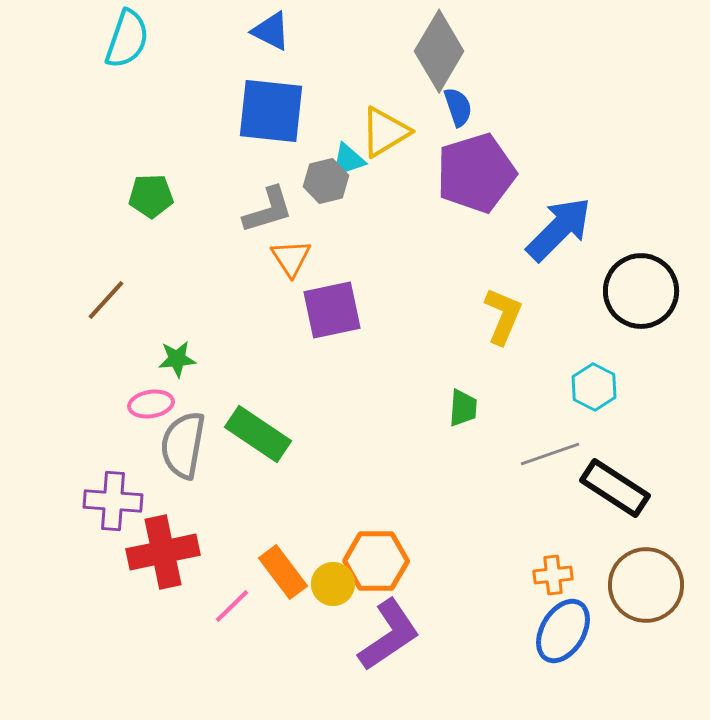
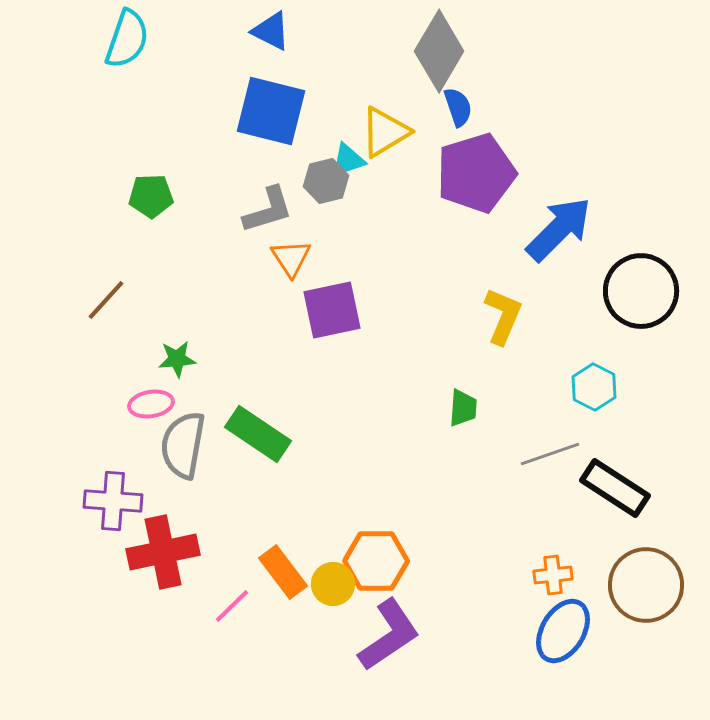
blue square: rotated 8 degrees clockwise
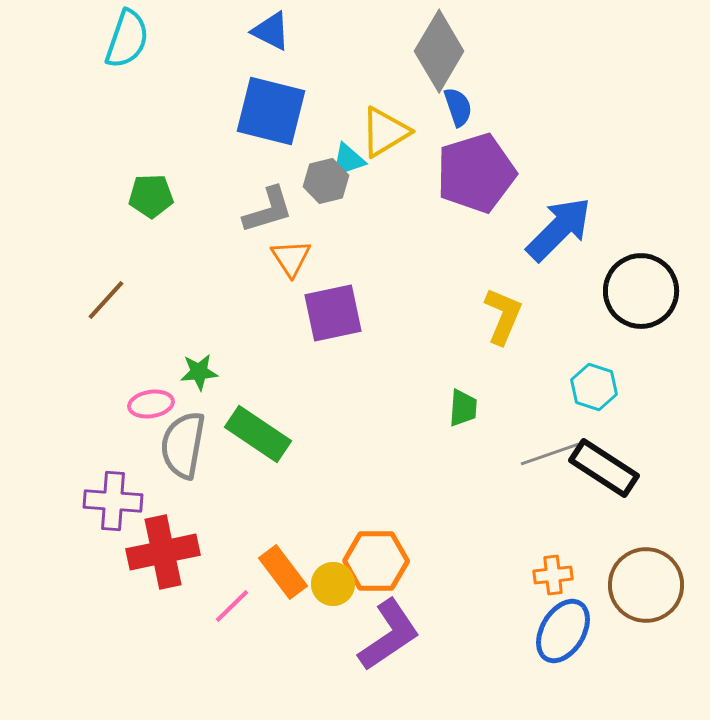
purple square: moved 1 px right, 3 px down
green star: moved 22 px right, 13 px down
cyan hexagon: rotated 9 degrees counterclockwise
black rectangle: moved 11 px left, 20 px up
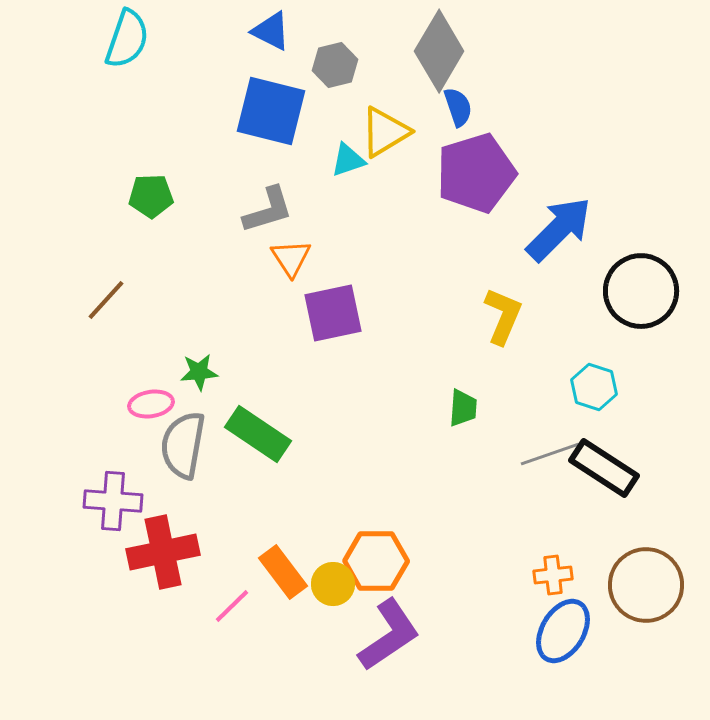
gray hexagon: moved 9 px right, 116 px up
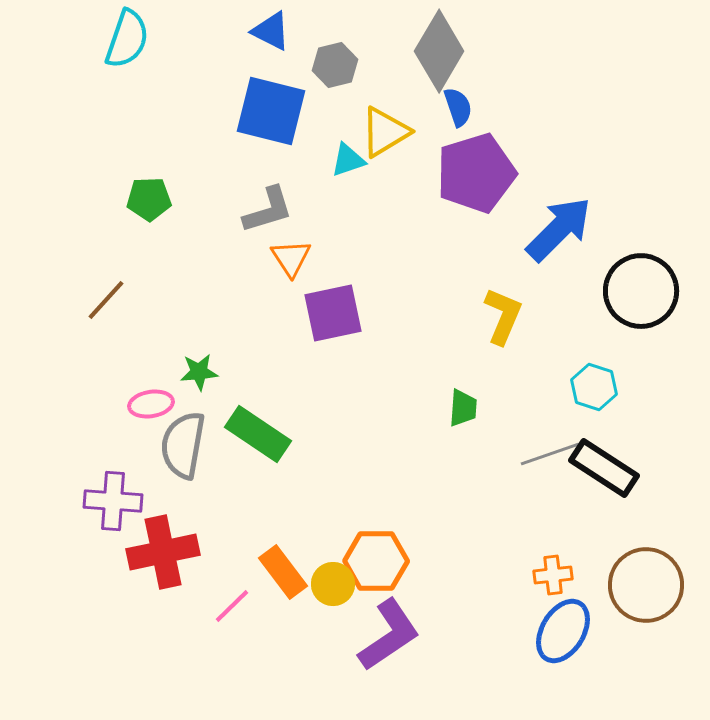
green pentagon: moved 2 px left, 3 px down
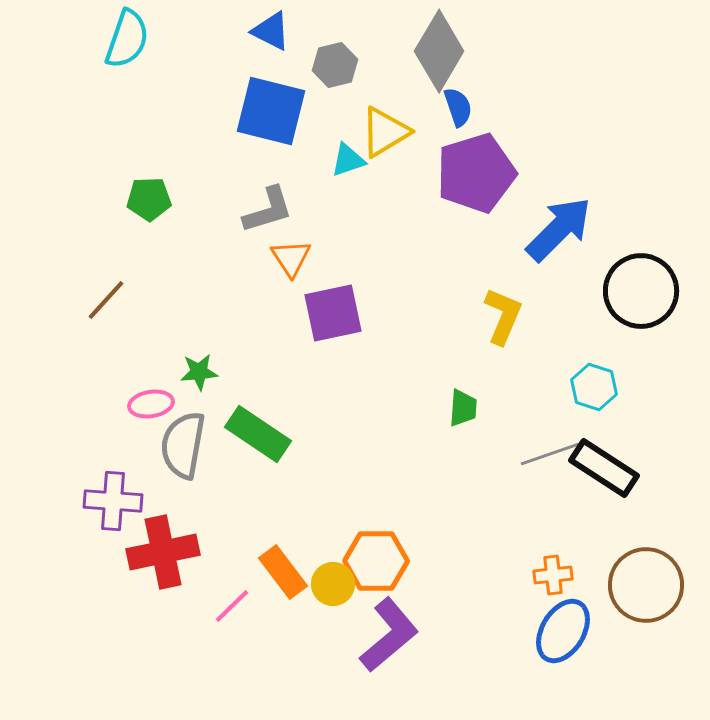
purple L-shape: rotated 6 degrees counterclockwise
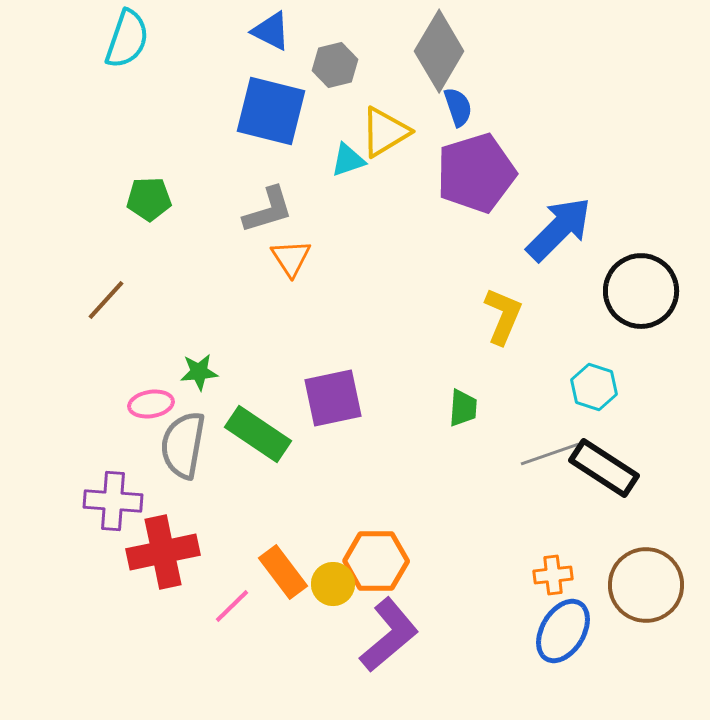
purple square: moved 85 px down
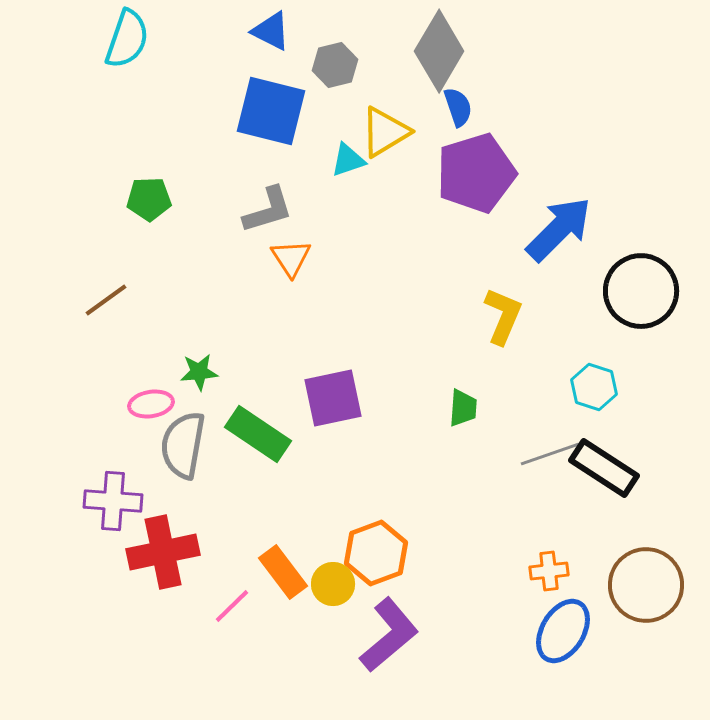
brown line: rotated 12 degrees clockwise
orange hexagon: moved 8 px up; rotated 20 degrees counterclockwise
orange cross: moved 4 px left, 4 px up
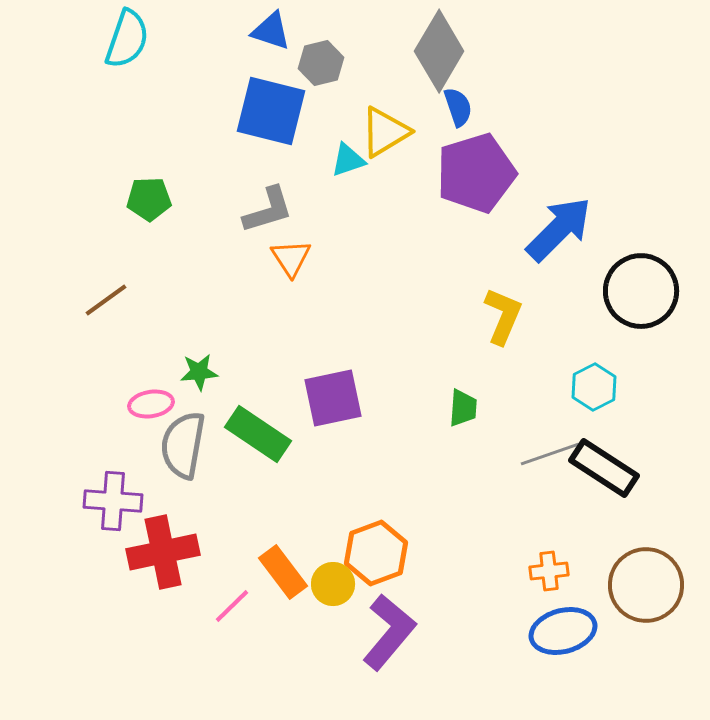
blue triangle: rotated 9 degrees counterclockwise
gray hexagon: moved 14 px left, 2 px up
cyan hexagon: rotated 15 degrees clockwise
blue ellipse: rotated 44 degrees clockwise
purple L-shape: moved 3 px up; rotated 10 degrees counterclockwise
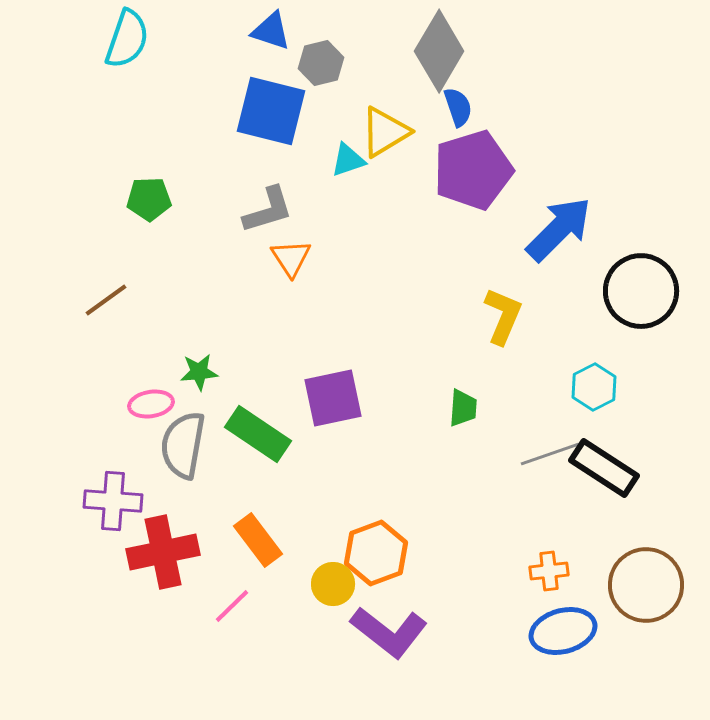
purple pentagon: moved 3 px left, 3 px up
orange rectangle: moved 25 px left, 32 px up
purple L-shape: rotated 88 degrees clockwise
